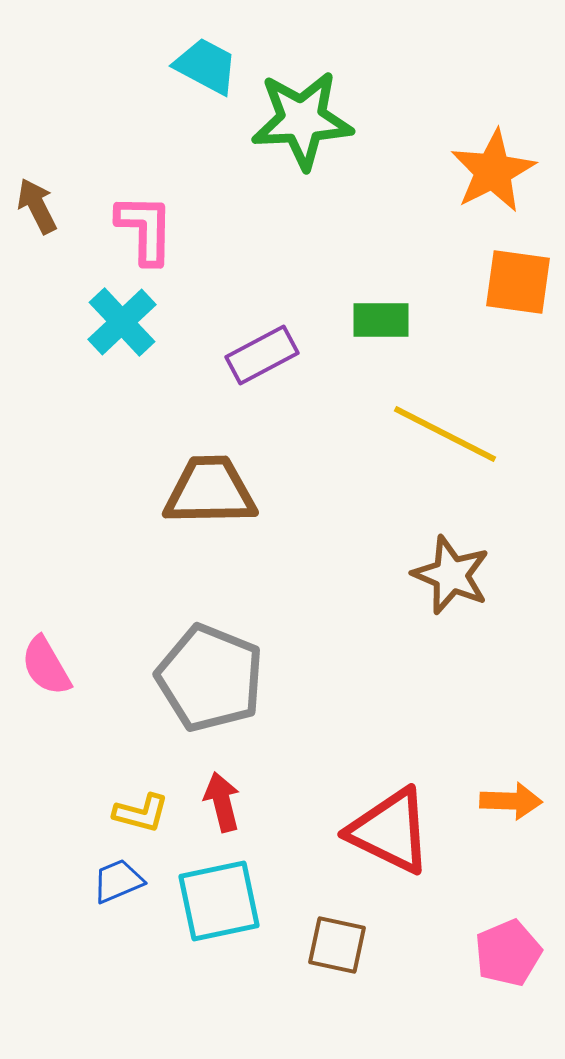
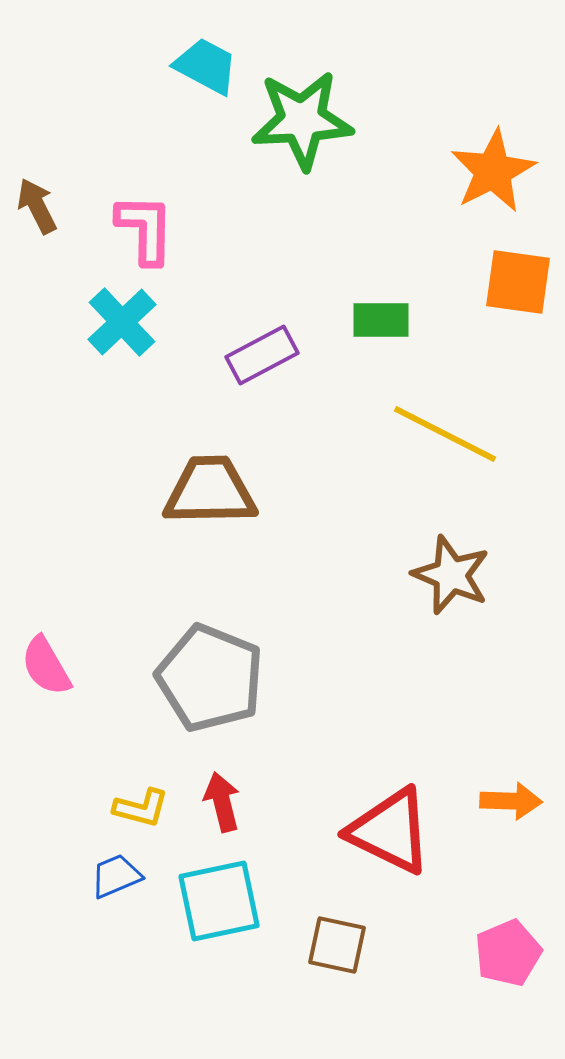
yellow L-shape: moved 5 px up
blue trapezoid: moved 2 px left, 5 px up
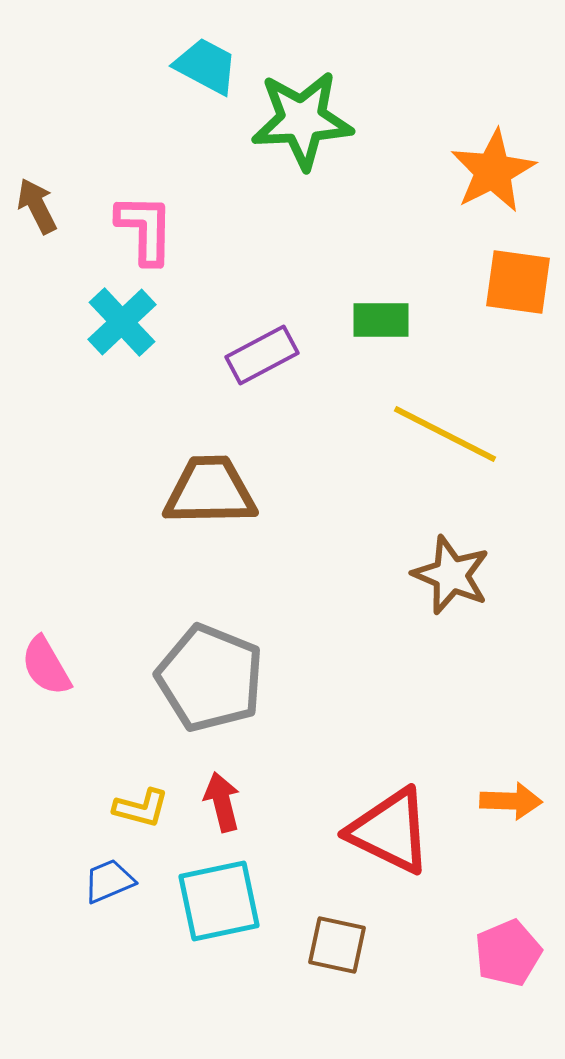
blue trapezoid: moved 7 px left, 5 px down
